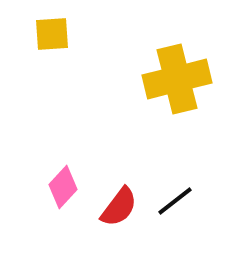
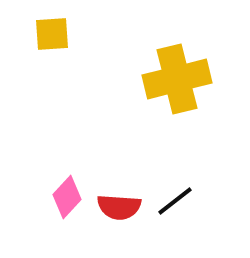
pink diamond: moved 4 px right, 10 px down
red semicircle: rotated 57 degrees clockwise
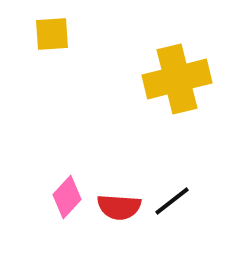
black line: moved 3 px left
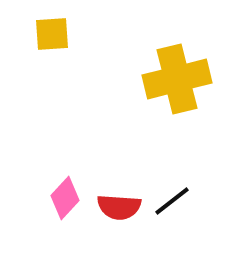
pink diamond: moved 2 px left, 1 px down
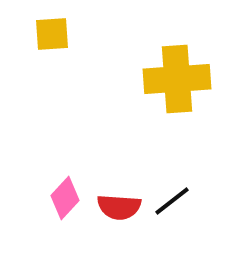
yellow cross: rotated 10 degrees clockwise
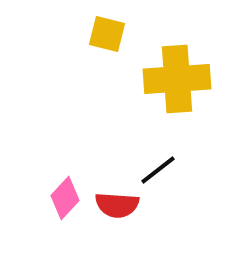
yellow square: moved 55 px right; rotated 18 degrees clockwise
black line: moved 14 px left, 31 px up
red semicircle: moved 2 px left, 2 px up
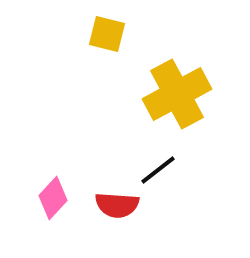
yellow cross: moved 15 px down; rotated 24 degrees counterclockwise
pink diamond: moved 12 px left
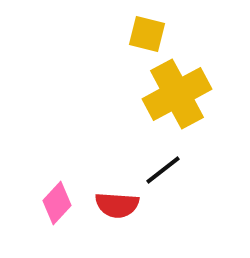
yellow square: moved 40 px right
black line: moved 5 px right
pink diamond: moved 4 px right, 5 px down
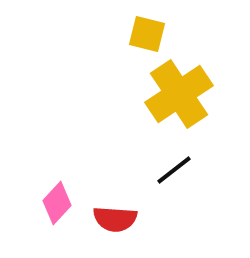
yellow cross: moved 2 px right; rotated 6 degrees counterclockwise
black line: moved 11 px right
red semicircle: moved 2 px left, 14 px down
